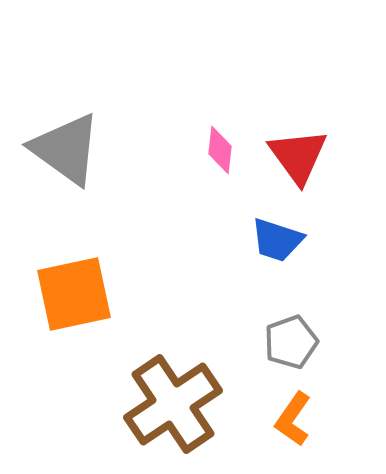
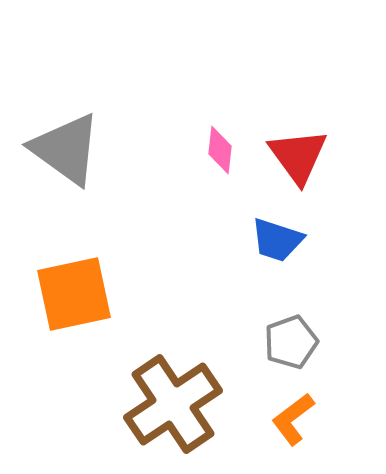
orange L-shape: rotated 18 degrees clockwise
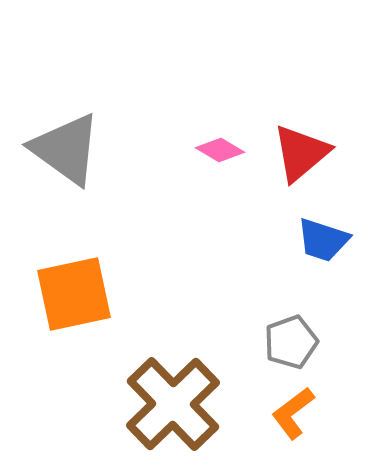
pink diamond: rotated 66 degrees counterclockwise
red triangle: moved 3 px right, 3 px up; rotated 26 degrees clockwise
blue trapezoid: moved 46 px right
brown cross: rotated 10 degrees counterclockwise
orange L-shape: moved 6 px up
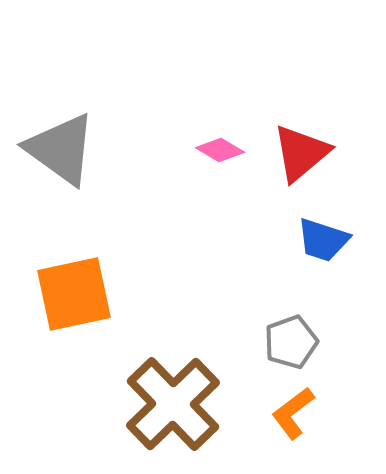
gray triangle: moved 5 px left
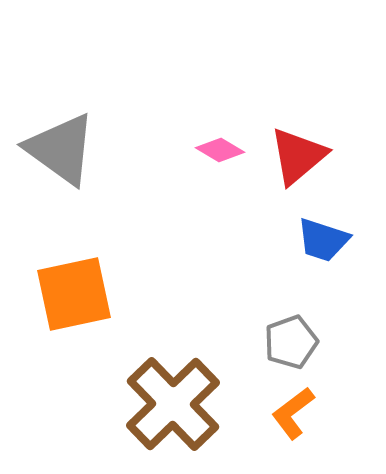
red triangle: moved 3 px left, 3 px down
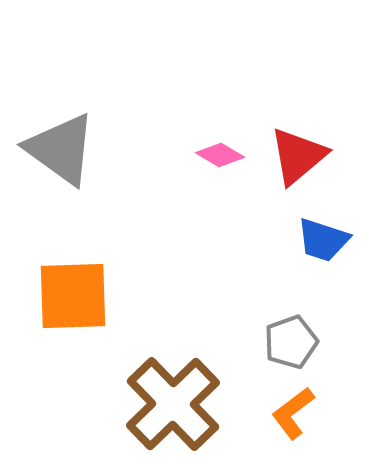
pink diamond: moved 5 px down
orange square: moved 1 px left, 2 px down; rotated 10 degrees clockwise
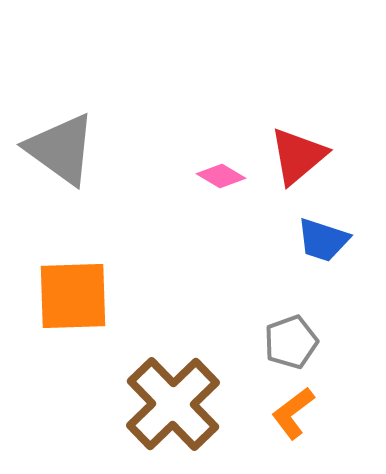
pink diamond: moved 1 px right, 21 px down
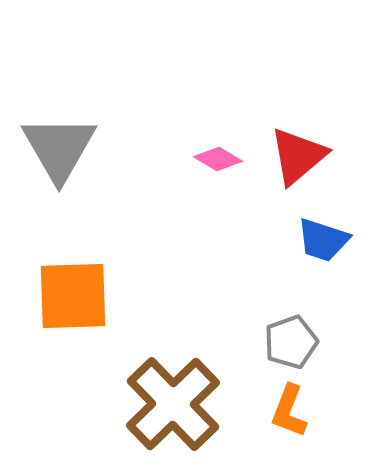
gray triangle: moved 2 px left, 1 px up; rotated 24 degrees clockwise
pink diamond: moved 3 px left, 17 px up
orange L-shape: moved 4 px left, 2 px up; rotated 32 degrees counterclockwise
